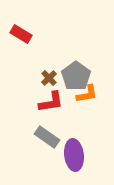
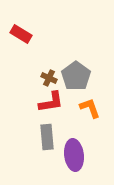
brown cross: rotated 21 degrees counterclockwise
orange L-shape: moved 3 px right, 14 px down; rotated 100 degrees counterclockwise
gray rectangle: rotated 50 degrees clockwise
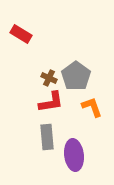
orange L-shape: moved 2 px right, 1 px up
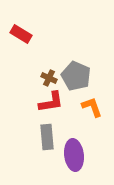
gray pentagon: rotated 12 degrees counterclockwise
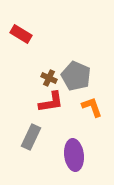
gray rectangle: moved 16 px left; rotated 30 degrees clockwise
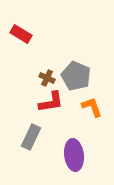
brown cross: moved 2 px left
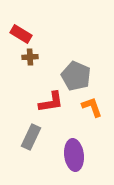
brown cross: moved 17 px left, 21 px up; rotated 28 degrees counterclockwise
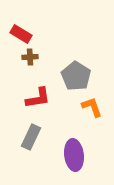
gray pentagon: rotated 8 degrees clockwise
red L-shape: moved 13 px left, 4 px up
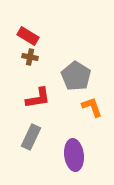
red rectangle: moved 7 px right, 2 px down
brown cross: rotated 14 degrees clockwise
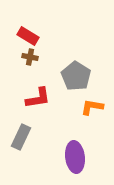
orange L-shape: rotated 60 degrees counterclockwise
gray rectangle: moved 10 px left
purple ellipse: moved 1 px right, 2 px down
